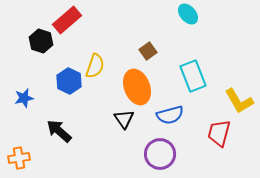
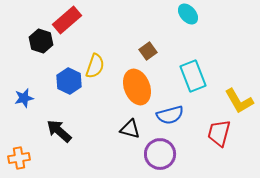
black triangle: moved 6 px right, 10 px down; rotated 40 degrees counterclockwise
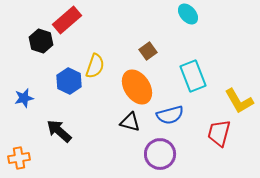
orange ellipse: rotated 12 degrees counterclockwise
black triangle: moved 7 px up
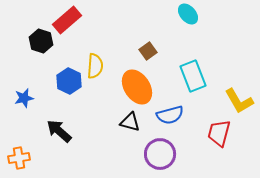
yellow semicircle: rotated 15 degrees counterclockwise
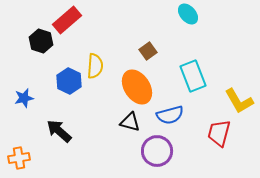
purple circle: moved 3 px left, 3 px up
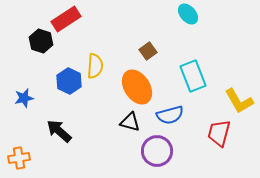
red rectangle: moved 1 px left, 1 px up; rotated 8 degrees clockwise
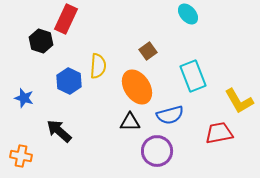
red rectangle: rotated 32 degrees counterclockwise
yellow semicircle: moved 3 px right
blue star: rotated 30 degrees clockwise
black triangle: rotated 15 degrees counterclockwise
red trapezoid: rotated 64 degrees clockwise
orange cross: moved 2 px right, 2 px up; rotated 20 degrees clockwise
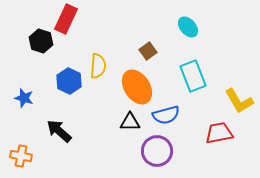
cyan ellipse: moved 13 px down
blue semicircle: moved 4 px left
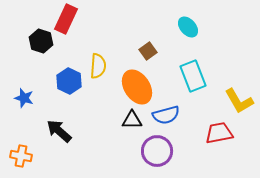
black triangle: moved 2 px right, 2 px up
